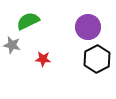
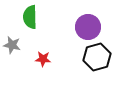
green semicircle: moved 2 px right, 4 px up; rotated 65 degrees counterclockwise
black hexagon: moved 2 px up; rotated 12 degrees clockwise
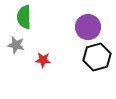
green semicircle: moved 6 px left
gray star: moved 4 px right
red star: moved 1 px down
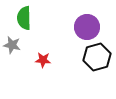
green semicircle: moved 1 px down
purple circle: moved 1 px left
gray star: moved 4 px left
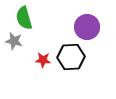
green semicircle: rotated 15 degrees counterclockwise
gray star: moved 2 px right, 4 px up
black hexagon: moved 26 px left; rotated 12 degrees clockwise
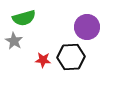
green semicircle: rotated 90 degrees counterclockwise
gray star: rotated 18 degrees clockwise
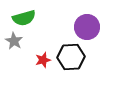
red star: rotated 21 degrees counterclockwise
